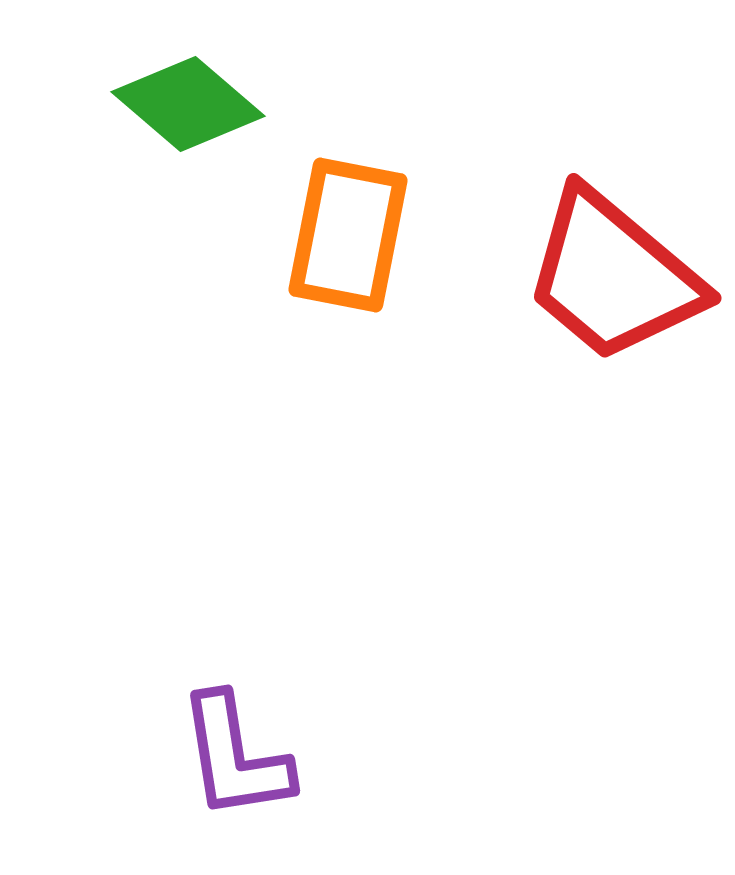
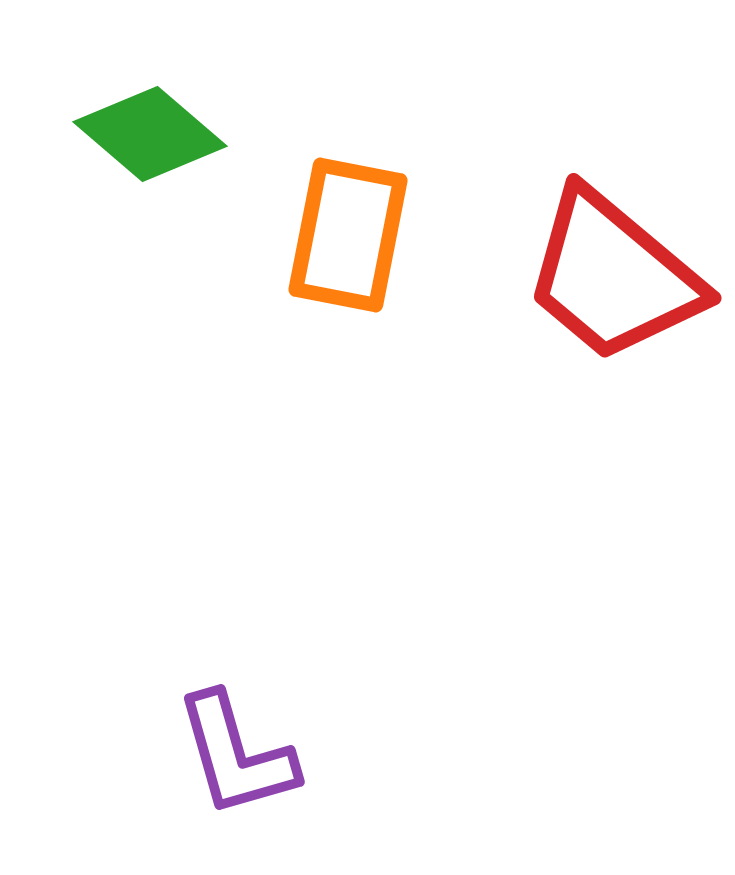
green diamond: moved 38 px left, 30 px down
purple L-shape: moved 1 px right, 2 px up; rotated 7 degrees counterclockwise
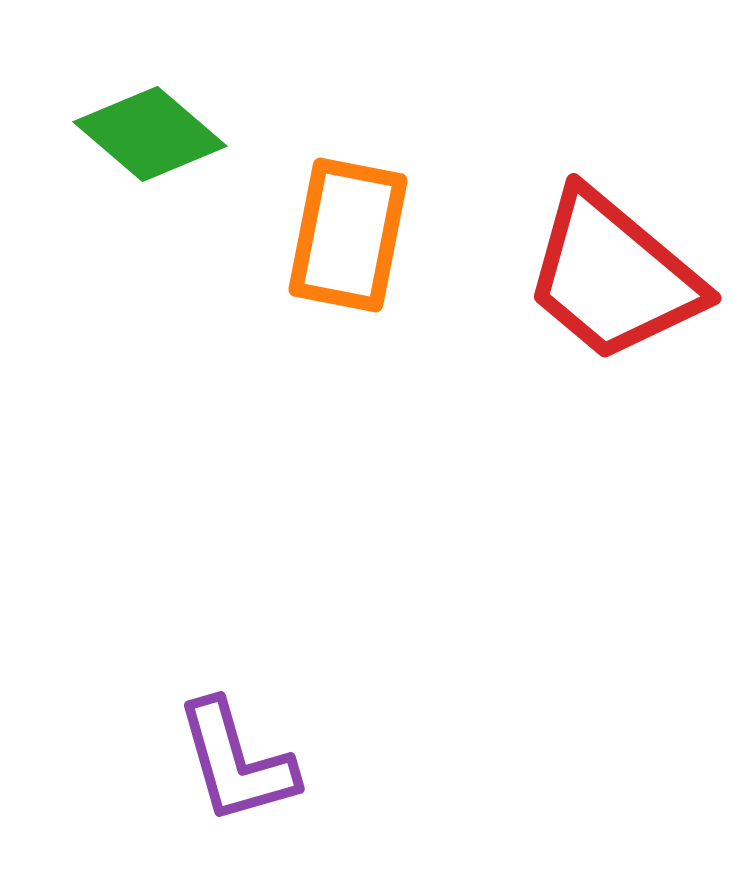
purple L-shape: moved 7 px down
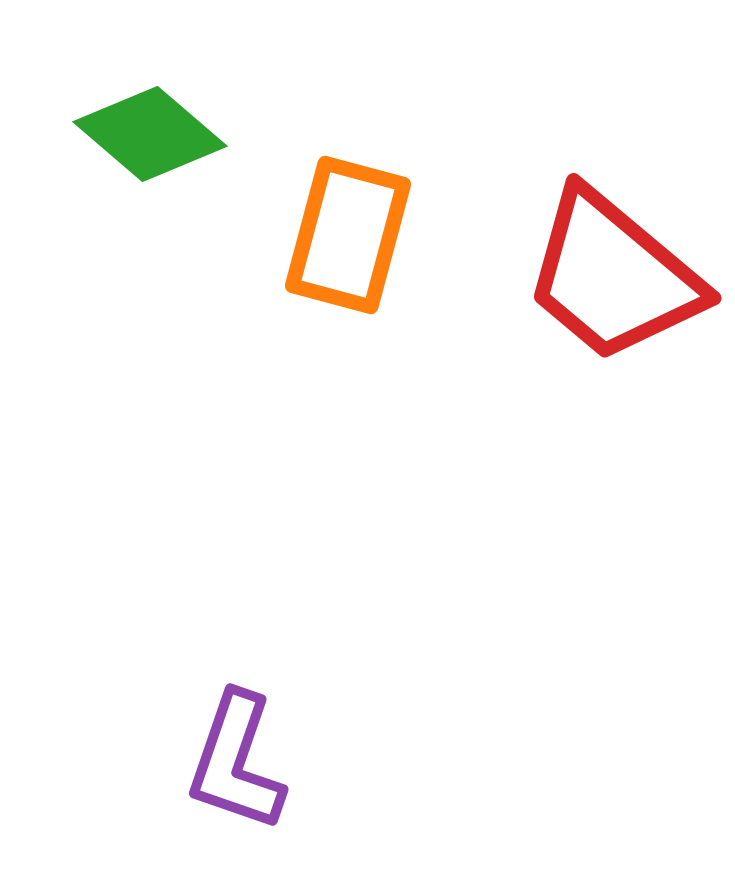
orange rectangle: rotated 4 degrees clockwise
purple L-shape: rotated 35 degrees clockwise
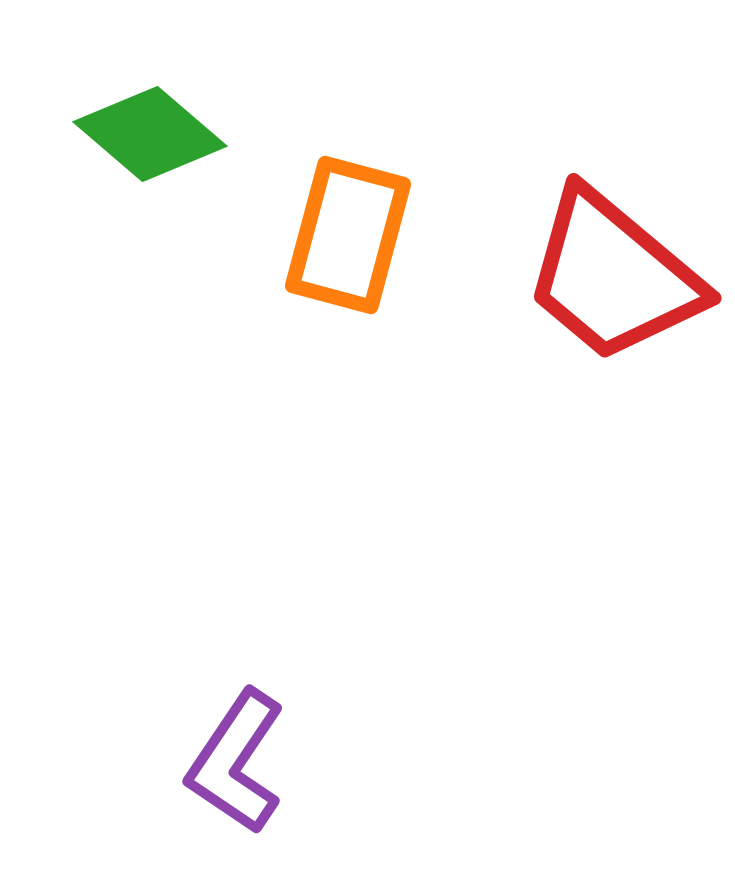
purple L-shape: rotated 15 degrees clockwise
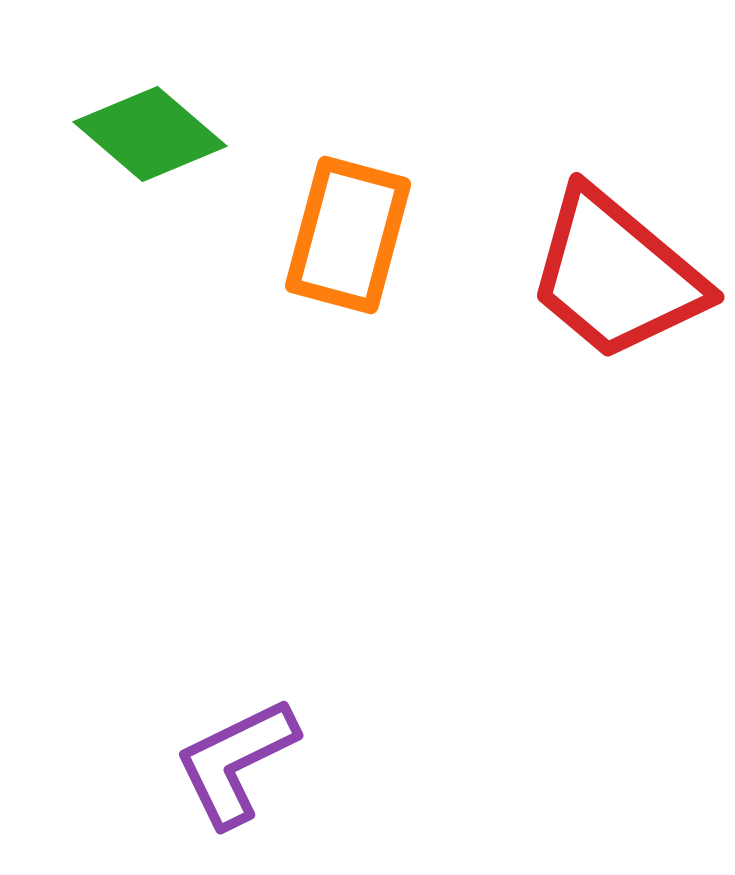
red trapezoid: moved 3 px right, 1 px up
purple L-shape: rotated 30 degrees clockwise
